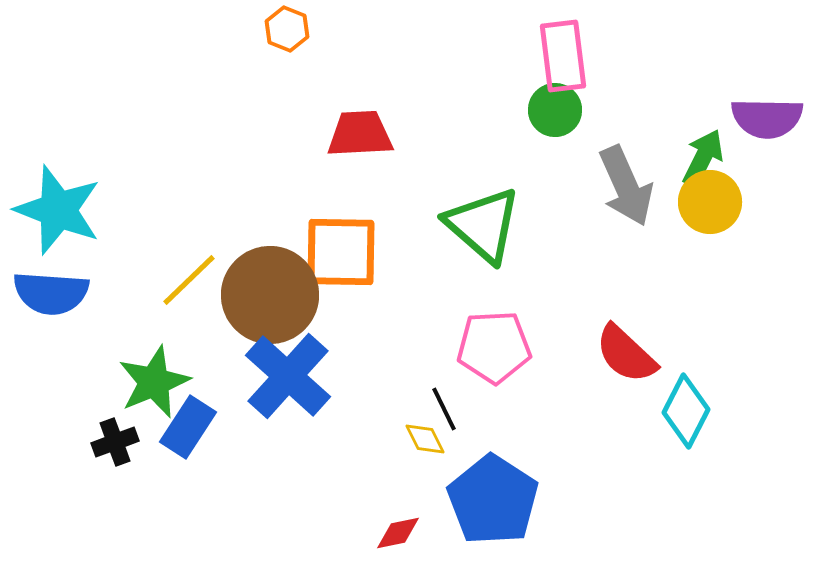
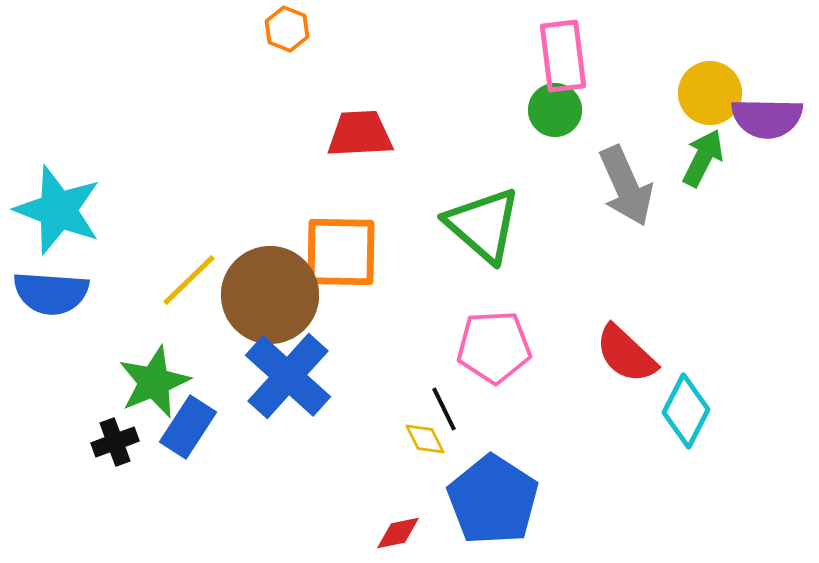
yellow circle: moved 109 px up
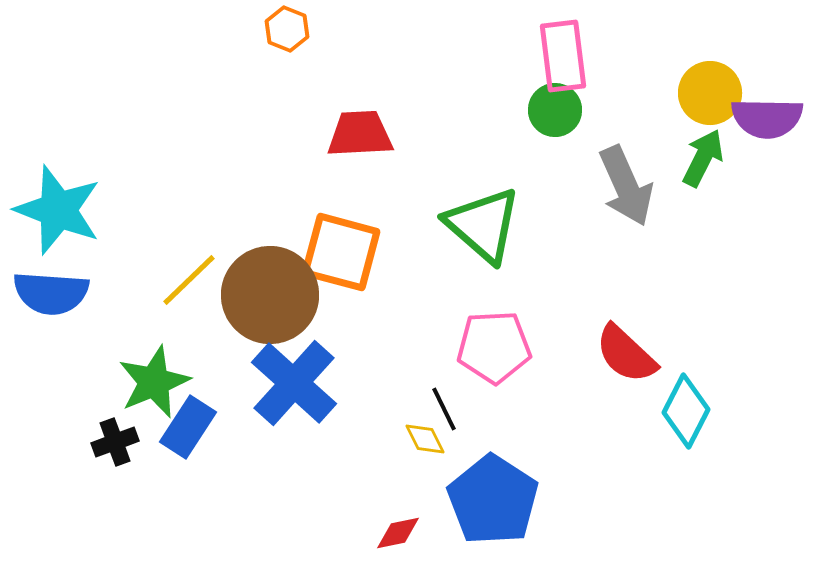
orange square: rotated 14 degrees clockwise
blue cross: moved 6 px right, 7 px down
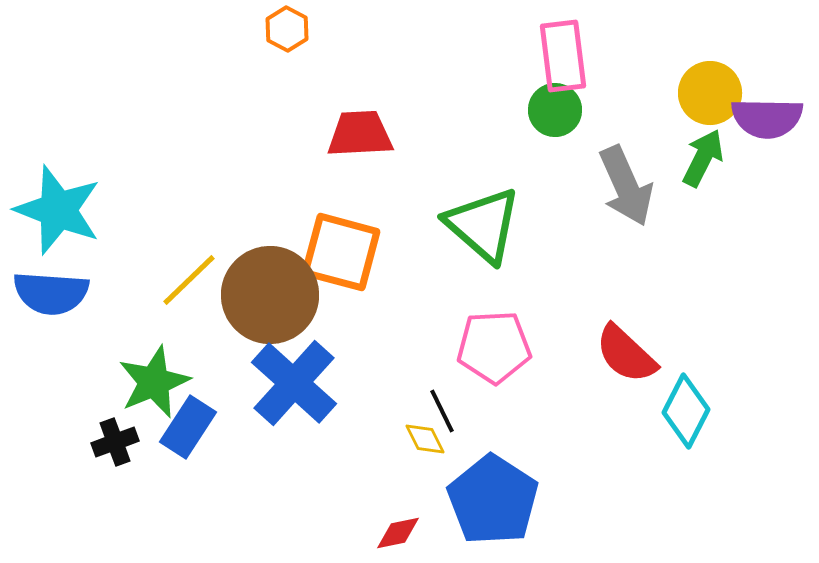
orange hexagon: rotated 6 degrees clockwise
black line: moved 2 px left, 2 px down
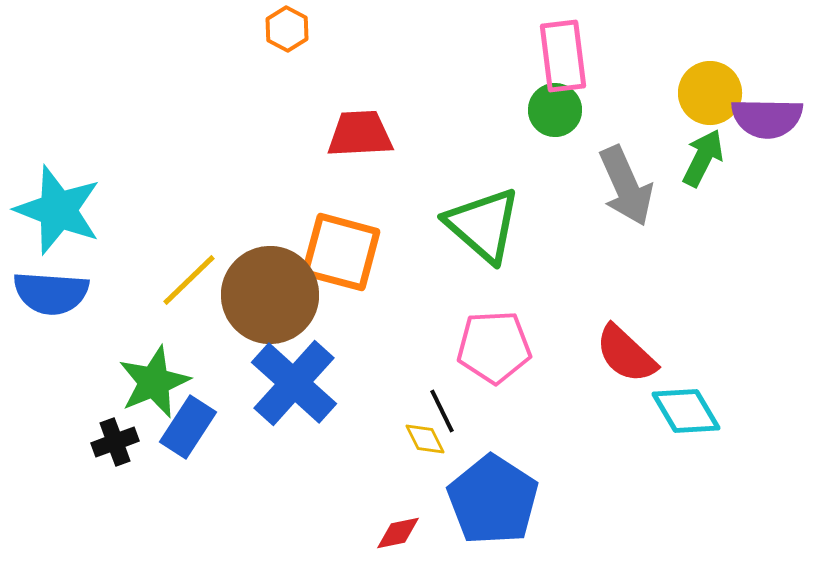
cyan diamond: rotated 58 degrees counterclockwise
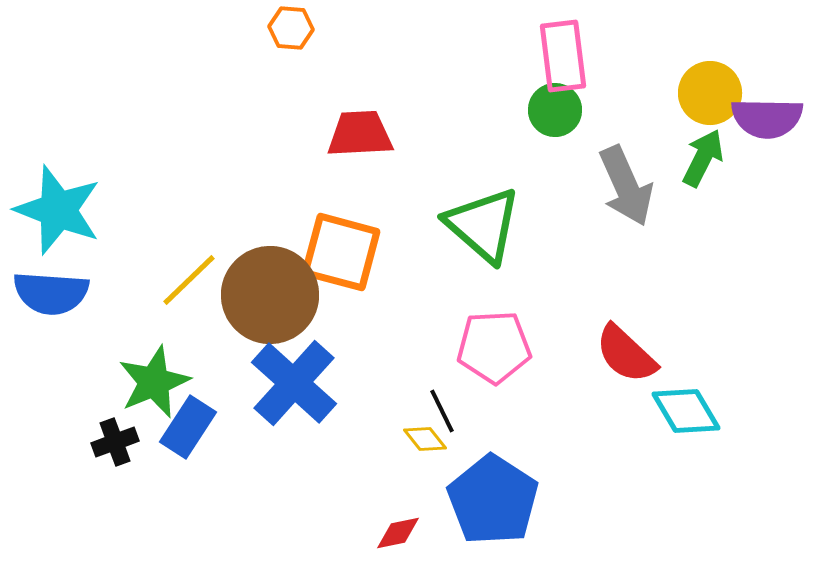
orange hexagon: moved 4 px right, 1 px up; rotated 24 degrees counterclockwise
yellow diamond: rotated 12 degrees counterclockwise
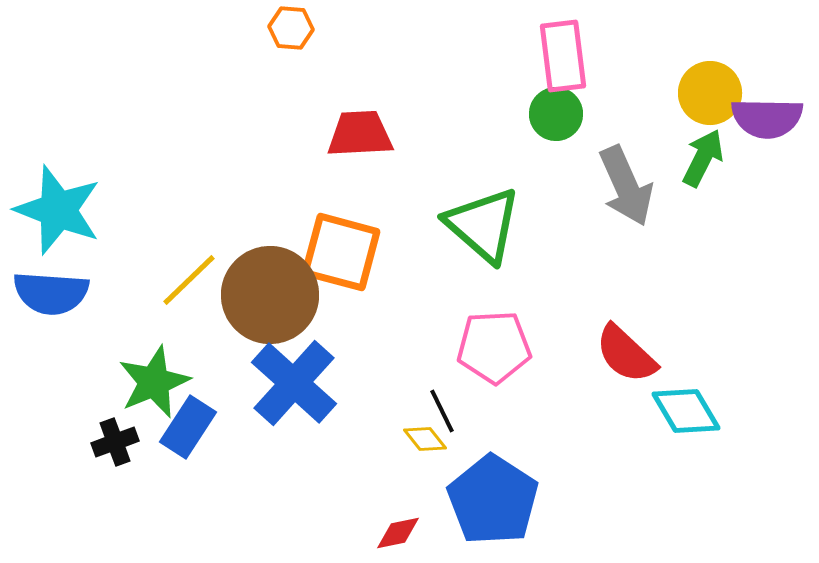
green circle: moved 1 px right, 4 px down
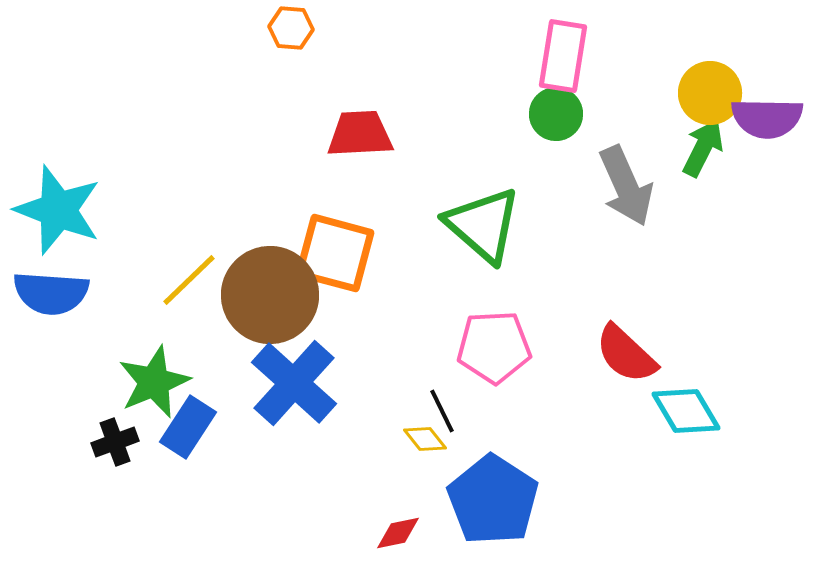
pink rectangle: rotated 16 degrees clockwise
green arrow: moved 10 px up
orange square: moved 6 px left, 1 px down
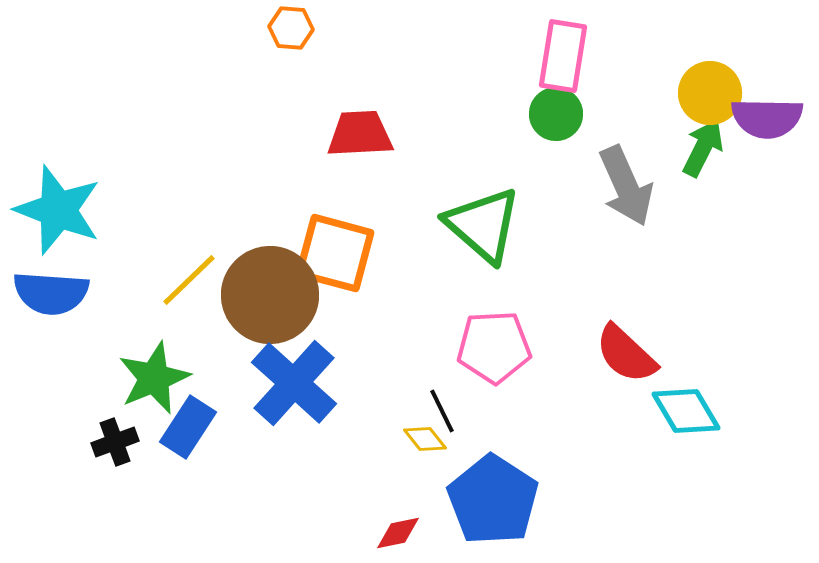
green star: moved 4 px up
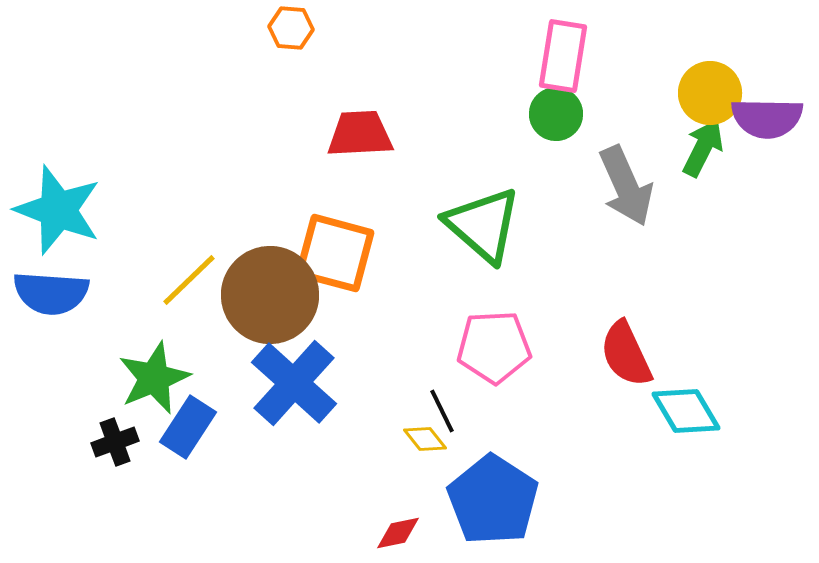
red semicircle: rotated 22 degrees clockwise
